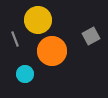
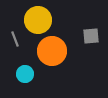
gray square: rotated 24 degrees clockwise
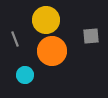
yellow circle: moved 8 px right
cyan circle: moved 1 px down
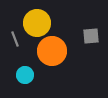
yellow circle: moved 9 px left, 3 px down
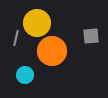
gray line: moved 1 px right, 1 px up; rotated 35 degrees clockwise
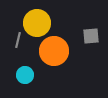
gray line: moved 2 px right, 2 px down
orange circle: moved 2 px right
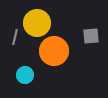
gray line: moved 3 px left, 3 px up
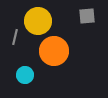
yellow circle: moved 1 px right, 2 px up
gray square: moved 4 px left, 20 px up
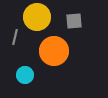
gray square: moved 13 px left, 5 px down
yellow circle: moved 1 px left, 4 px up
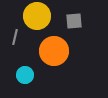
yellow circle: moved 1 px up
